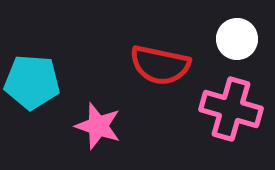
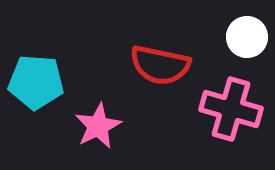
white circle: moved 10 px right, 2 px up
cyan pentagon: moved 4 px right
pink star: rotated 27 degrees clockwise
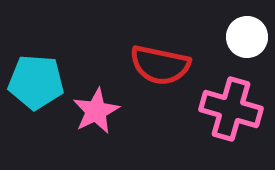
pink star: moved 2 px left, 15 px up
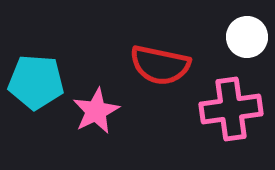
pink cross: rotated 24 degrees counterclockwise
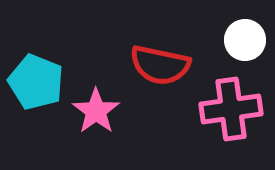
white circle: moved 2 px left, 3 px down
cyan pentagon: rotated 18 degrees clockwise
pink star: rotated 9 degrees counterclockwise
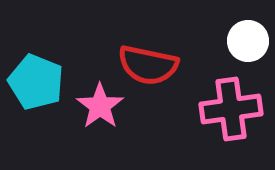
white circle: moved 3 px right, 1 px down
red semicircle: moved 12 px left
pink star: moved 4 px right, 5 px up
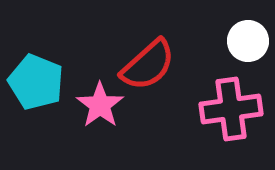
red semicircle: rotated 54 degrees counterclockwise
pink star: moved 1 px up
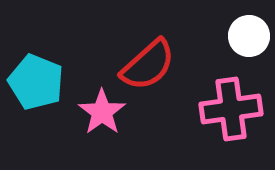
white circle: moved 1 px right, 5 px up
pink star: moved 2 px right, 7 px down
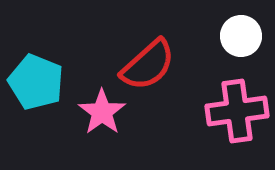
white circle: moved 8 px left
pink cross: moved 6 px right, 2 px down
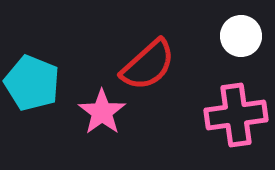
cyan pentagon: moved 4 px left, 1 px down
pink cross: moved 1 px left, 4 px down
